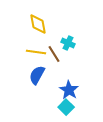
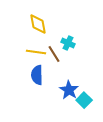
blue semicircle: rotated 30 degrees counterclockwise
cyan square: moved 18 px right, 7 px up
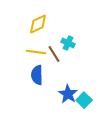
yellow diamond: rotated 75 degrees clockwise
blue star: moved 1 px left, 4 px down
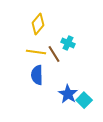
yellow diamond: rotated 25 degrees counterclockwise
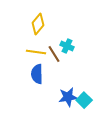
cyan cross: moved 1 px left, 3 px down
blue semicircle: moved 1 px up
blue star: moved 3 px down; rotated 30 degrees clockwise
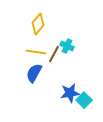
brown line: rotated 60 degrees clockwise
blue semicircle: moved 3 px left, 1 px up; rotated 30 degrees clockwise
blue star: moved 2 px right, 4 px up
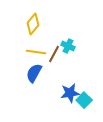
yellow diamond: moved 5 px left
cyan cross: moved 1 px right
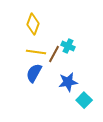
yellow diamond: rotated 20 degrees counterclockwise
blue star: moved 2 px left, 11 px up
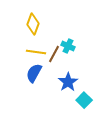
blue star: rotated 24 degrees counterclockwise
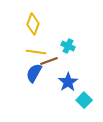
brown line: moved 5 px left, 7 px down; rotated 42 degrees clockwise
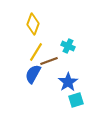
yellow line: rotated 66 degrees counterclockwise
blue semicircle: moved 1 px left, 1 px down
cyan square: moved 8 px left; rotated 28 degrees clockwise
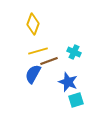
cyan cross: moved 6 px right, 6 px down
yellow line: moved 2 px right, 1 px up; rotated 42 degrees clockwise
blue star: rotated 18 degrees counterclockwise
